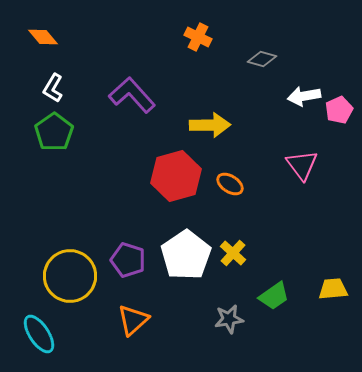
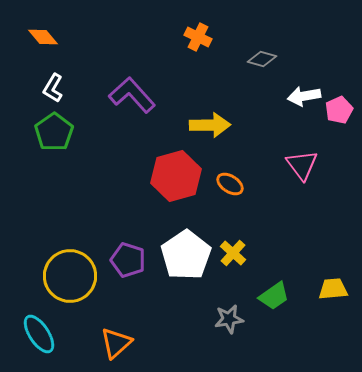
orange triangle: moved 17 px left, 23 px down
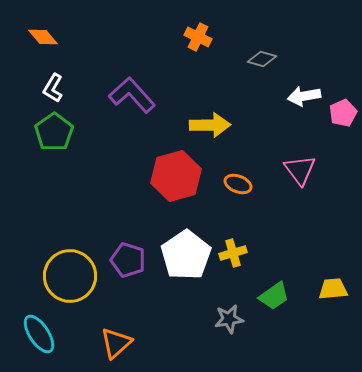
pink pentagon: moved 4 px right, 3 px down
pink triangle: moved 2 px left, 5 px down
orange ellipse: moved 8 px right; rotated 12 degrees counterclockwise
yellow cross: rotated 32 degrees clockwise
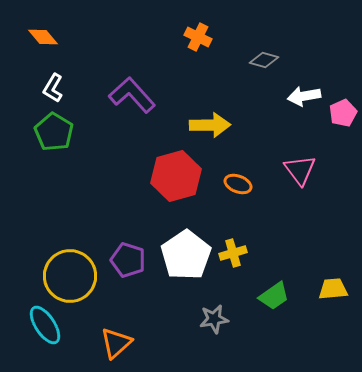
gray diamond: moved 2 px right, 1 px down
green pentagon: rotated 6 degrees counterclockwise
gray star: moved 15 px left
cyan ellipse: moved 6 px right, 9 px up
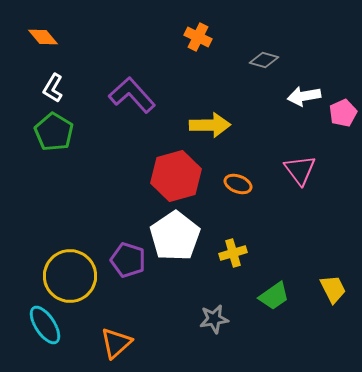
white pentagon: moved 11 px left, 19 px up
yellow trapezoid: rotated 68 degrees clockwise
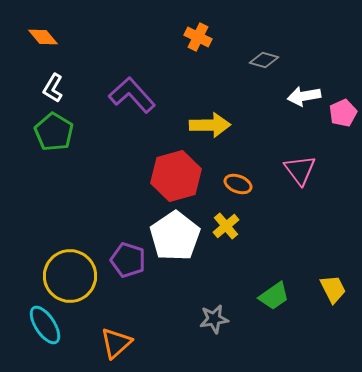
yellow cross: moved 7 px left, 27 px up; rotated 24 degrees counterclockwise
